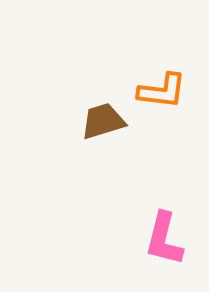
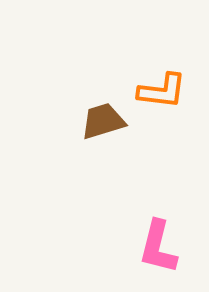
pink L-shape: moved 6 px left, 8 px down
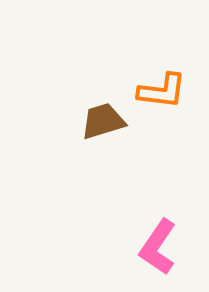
pink L-shape: rotated 20 degrees clockwise
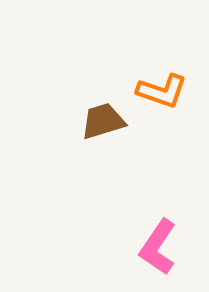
orange L-shape: rotated 12 degrees clockwise
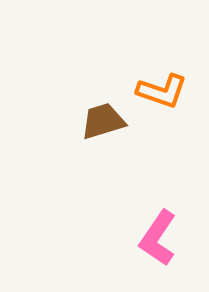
pink L-shape: moved 9 px up
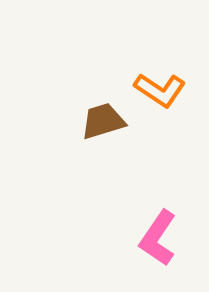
orange L-shape: moved 2 px left, 1 px up; rotated 15 degrees clockwise
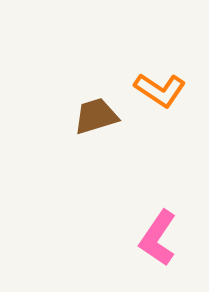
brown trapezoid: moved 7 px left, 5 px up
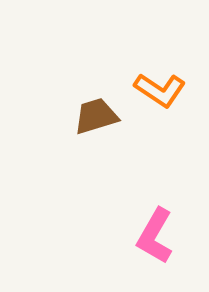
pink L-shape: moved 3 px left, 2 px up; rotated 4 degrees counterclockwise
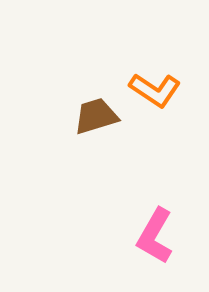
orange L-shape: moved 5 px left
